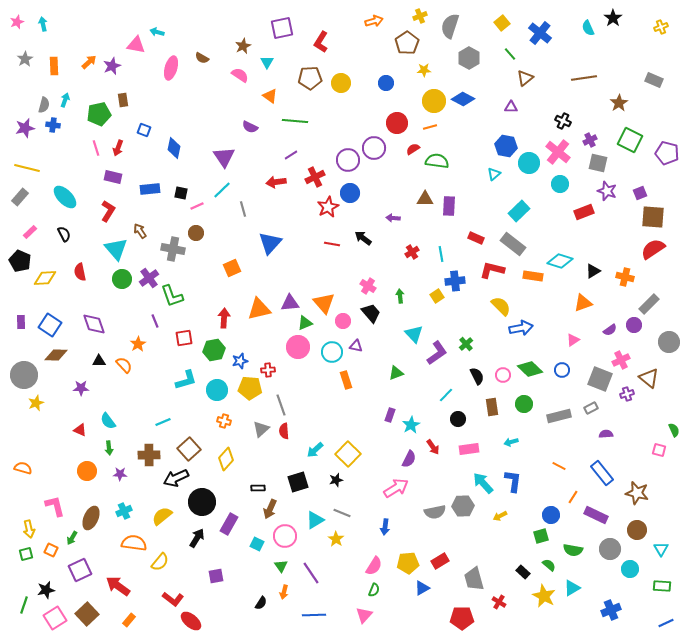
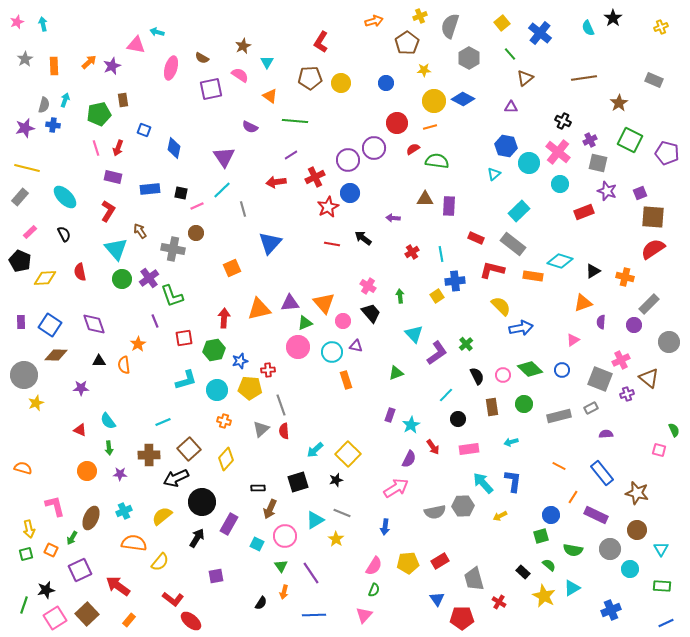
purple square at (282, 28): moved 71 px left, 61 px down
purple semicircle at (610, 330): moved 9 px left, 8 px up; rotated 128 degrees clockwise
orange semicircle at (124, 365): rotated 144 degrees counterclockwise
blue triangle at (422, 588): moved 15 px right, 11 px down; rotated 35 degrees counterclockwise
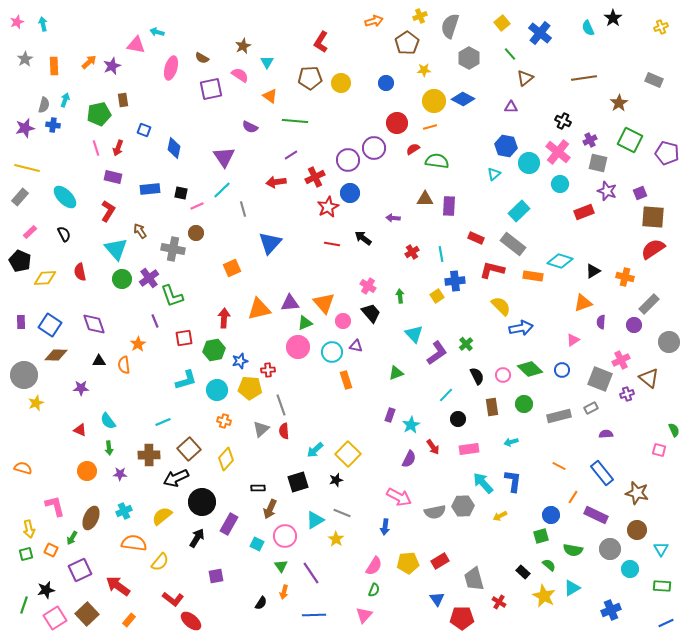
pink arrow at (396, 488): moved 3 px right, 9 px down; rotated 60 degrees clockwise
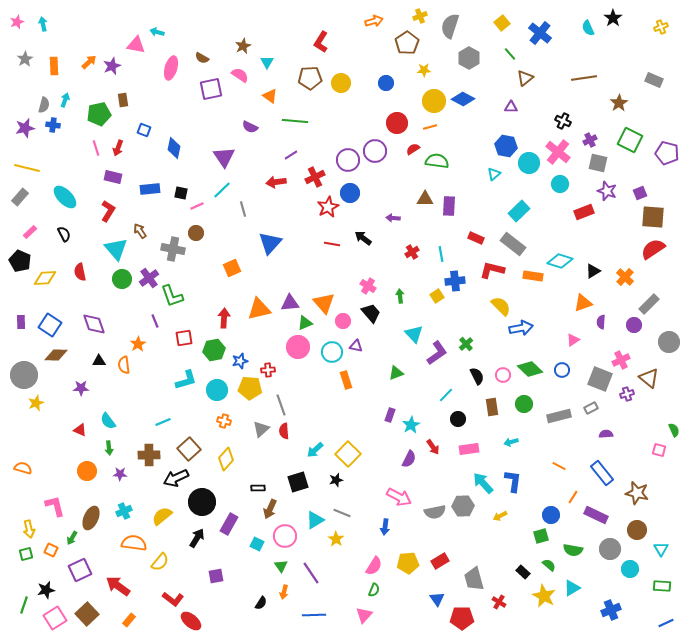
purple circle at (374, 148): moved 1 px right, 3 px down
orange cross at (625, 277): rotated 30 degrees clockwise
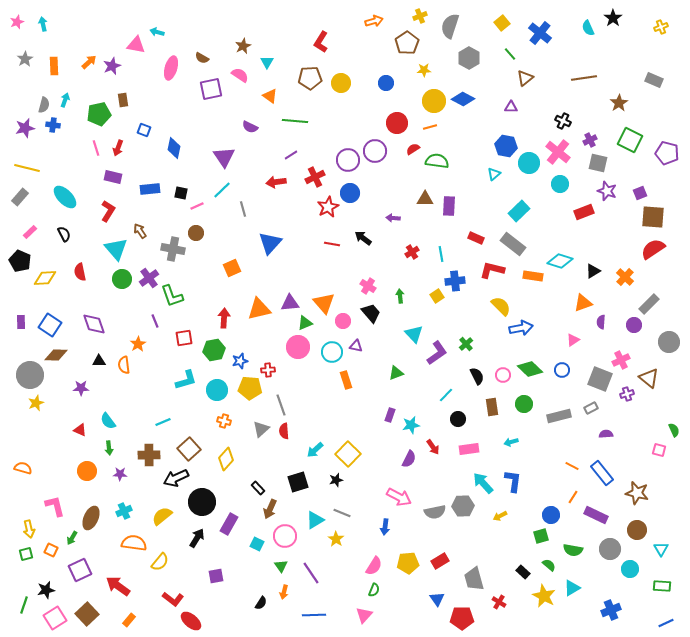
gray circle at (24, 375): moved 6 px right
cyan star at (411, 425): rotated 18 degrees clockwise
orange line at (559, 466): moved 13 px right
black rectangle at (258, 488): rotated 48 degrees clockwise
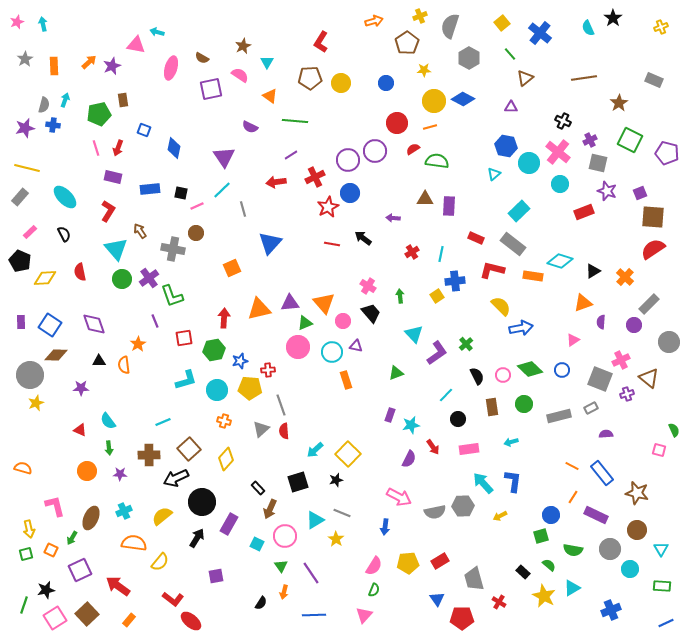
cyan line at (441, 254): rotated 21 degrees clockwise
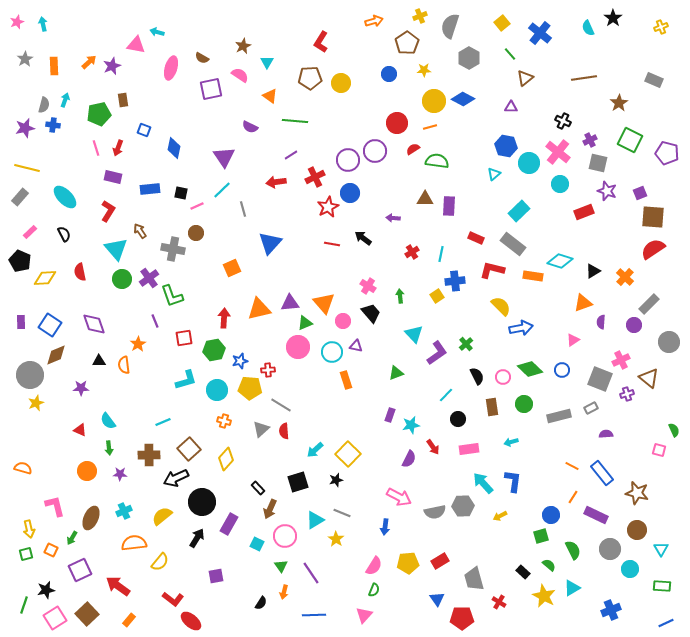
blue circle at (386, 83): moved 3 px right, 9 px up
brown diamond at (56, 355): rotated 25 degrees counterclockwise
pink circle at (503, 375): moved 2 px down
gray line at (281, 405): rotated 40 degrees counterclockwise
orange semicircle at (134, 543): rotated 15 degrees counterclockwise
green semicircle at (573, 550): rotated 126 degrees counterclockwise
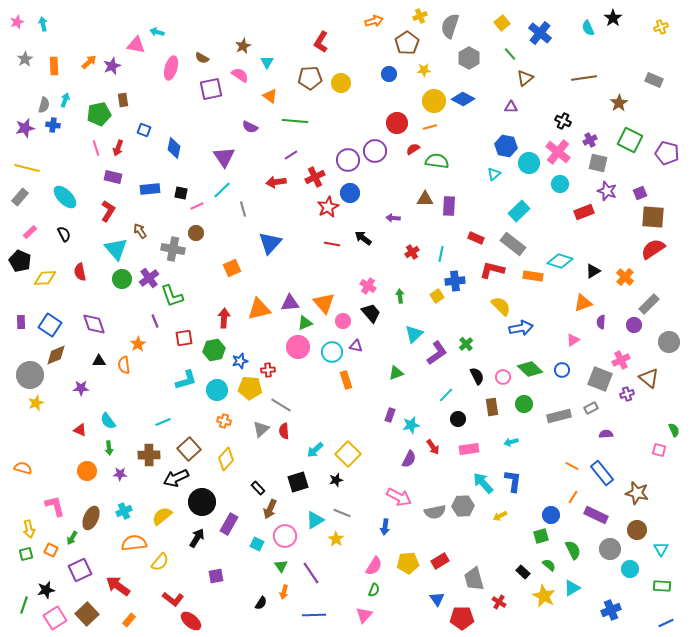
cyan triangle at (414, 334): rotated 30 degrees clockwise
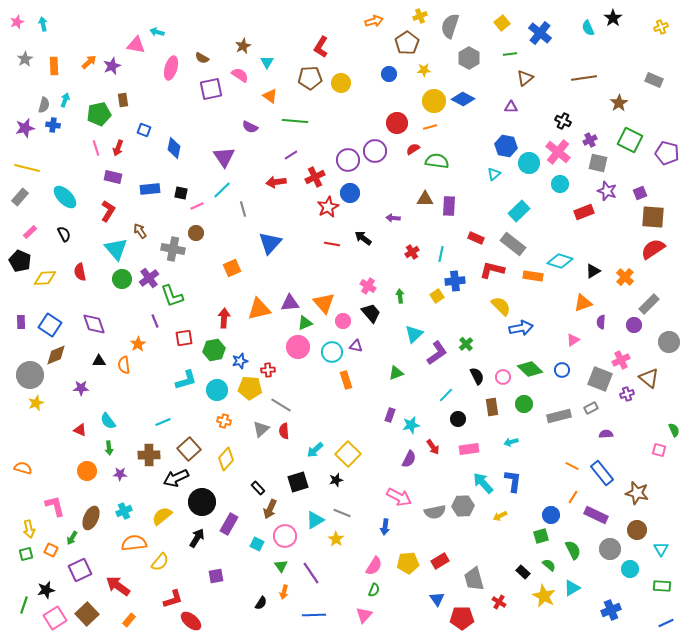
red L-shape at (321, 42): moved 5 px down
green line at (510, 54): rotated 56 degrees counterclockwise
red L-shape at (173, 599): rotated 55 degrees counterclockwise
